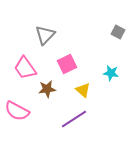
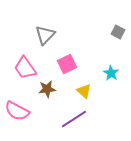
cyan star: rotated 21 degrees clockwise
yellow triangle: moved 1 px right, 1 px down
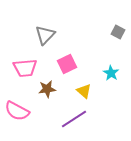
pink trapezoid: rotated 60 degrees counterclockwise
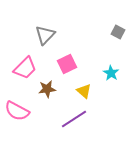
pink trapezoid: rotated 40 degrees counterclockwise
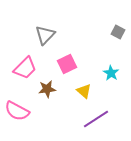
purple line: moved 22 px right
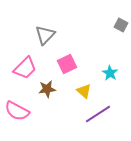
gray square: moved 3 px right, 7 px up
cyan star: moved 1 px left
purple line: moved 2 px right, 5 px up
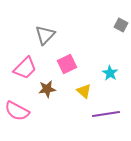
purple line: moved 8 px right; rotated 24 degrees clockwise
